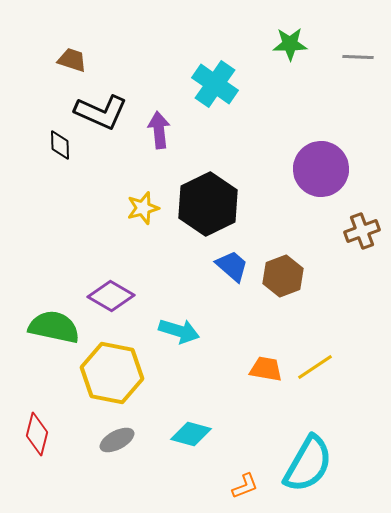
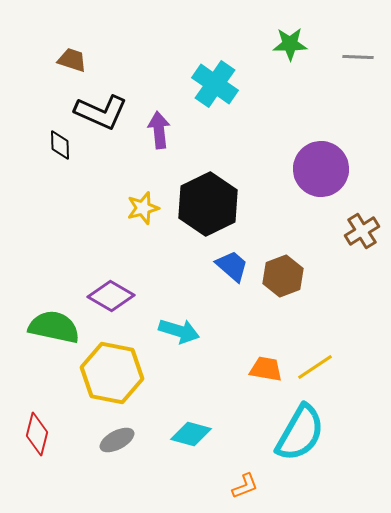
brown cross: rotated 12 degrees counterclockwise
cyan semicircle: moved 8 px left, 31 px up
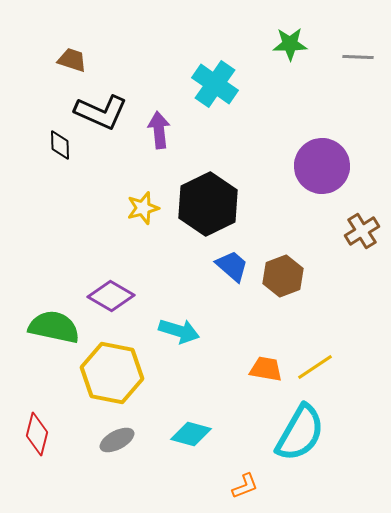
purple circle: moved 1 px right, 3 px up
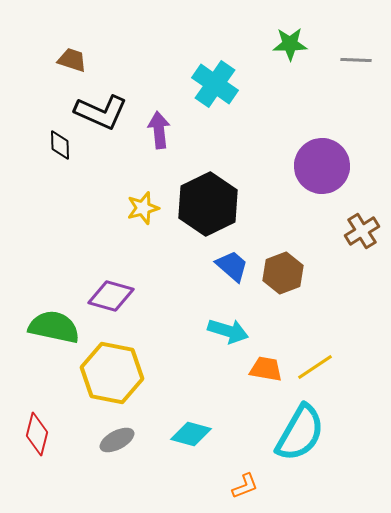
gray line: moved 2 px left, 3 px down
brown hexagon: moved 3 px up
purple diamond: rotated 15 degrees counterclockwise
cyan arrow: moved 49 px right
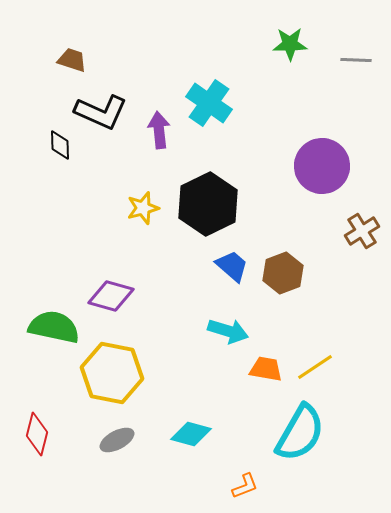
cyan cross: moved 6 px left, 19 px down
